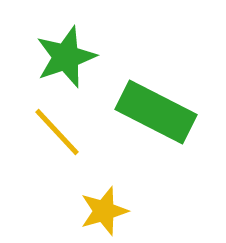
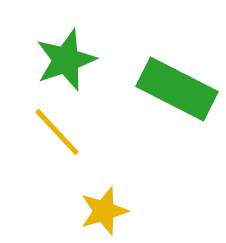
green star: moved 3 px down
green rectangle: moved 21 px right, 23 px up
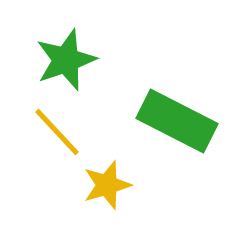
green rectangle: moved 32 px down
yellow star: moved 3 px right, 26 px up
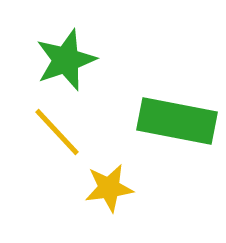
green rectangle: rotated 16 degrees counterclockwise
yellow star: moved 2 px right, 3 px down; rotated 9 degrees clockwise
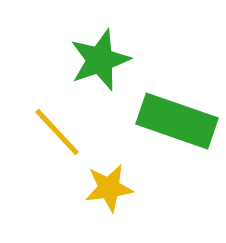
green star: moved 34 px right
green rectangle: rotated 8 degrees clockwise
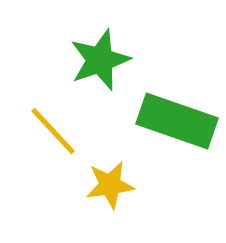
yellow line: moved 4 px left, 1 px up
yellow star: moved 1 px right, 3 px up
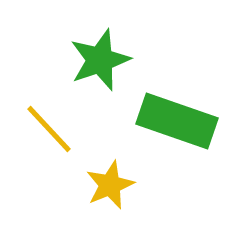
yellow line: moved 4 px left, 2 px up
yellow star: rotated 15 degrees counterclockwise
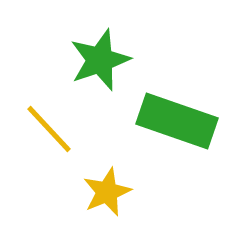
yellow star: moved 3 px left, 7 px down
